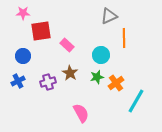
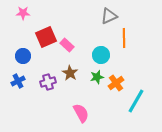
red square: moved 5 px right, 6 px down; rotated 15 degrees counterclockwise
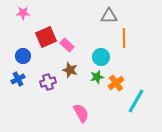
gray triangle: rotated 24 degrees clockwise
cyan circle: moved 2 px down
brown star: moved 3 px up; rotated 14 degrees counterclockwise
blue cross: moved 2 px up
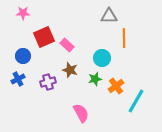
red square: moved 2 px left
cyan circle: moved 1 px right, 1 px down
green star: moved 2 px left, 2 px down
orange cross: moved 3 px down
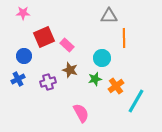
blue circle: moved 1 px right
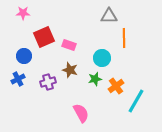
pink rectangle: moved 2 px right; rotated 24 degrees counterclockwise
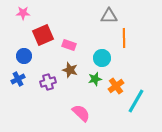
red square: moved 1 px left, 2 px up
pink semicircle: rotated 18 degrees counterclockwise
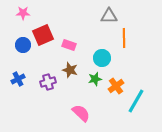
blue circle: moved 1 px left, 11 px up
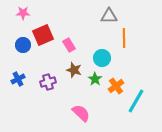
pink rectangle: rotated 40 degrees clockwise
brown star: moved 4 px right
green star: rotated 24 degrees counterclockwise
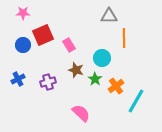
brown star: moved 2 px right
